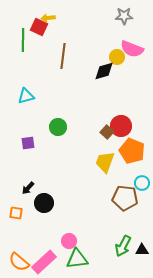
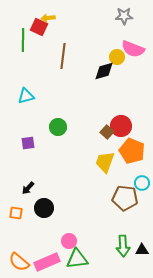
pink semicircle: moved 1 px right
black circle: moved 5 px down
green arrow: rotated 30 degrees counterclockwise
pink rectangle: moved 3 px right; rotated 20 degrees clockwise
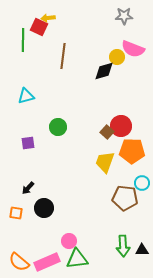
orange pentagon: rotated 20 degrees counterclockwise
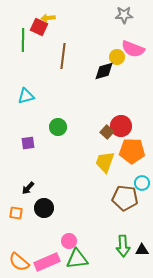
gray star: moved 1 px up
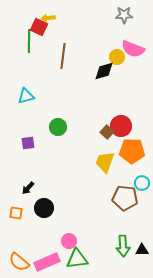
green line: moved 6 px right, 1 px down
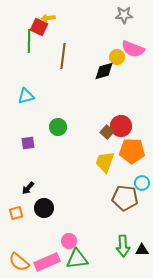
orange square: rotated 24 degrees counterclockwise
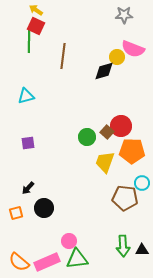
yellow arrow: moved 12 px left, 8 px up; rotated 40 degrees clockwise
red square: moved 3 px left, 1 px up
green circle: moved 29 px right, 10 px down
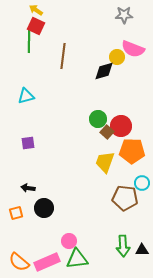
green circle: moved 11 px right, 18 px up
black arrow: rotated 56 degrees clockwise
